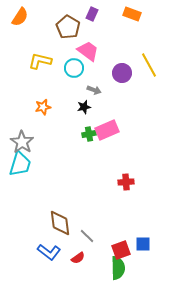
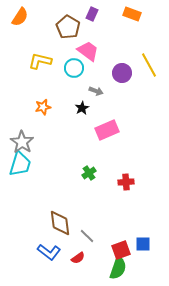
gray arrow: moved 2 px right, 1 px down
black star: moved 2 px left, 1 px down; rotated 16 degrees counterclockwise
green cross: moved 39 px down; rotated 24 degrees counterclockwise
green semicircle: rotated 20 degrees clockwise
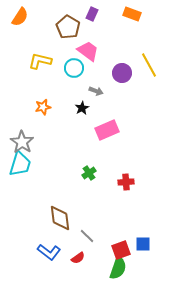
brown diamond: moved 5 px up
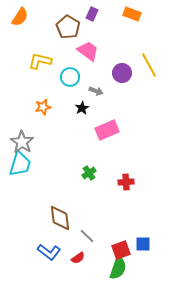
cyan circle: moved 4 px left, 9 px down
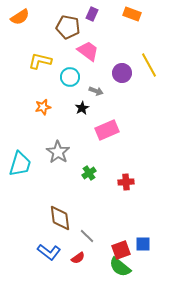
orange semicircle: rotated 24 degrees clockwise
brown pentagon: rotated 20 degrees counterclockwise
gray star: moved 36 px right, 10 px down
green semicircle: moved 2 px right, 1 px up; rotated 110 degrees clockwise
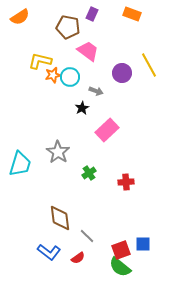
orange star: moved 10 px right, 32 px up
pink rectangle: rotated 20 degrees counterclockwise
